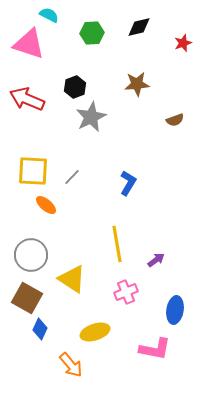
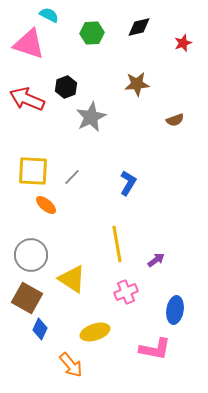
black hexagon: moved 9 px left
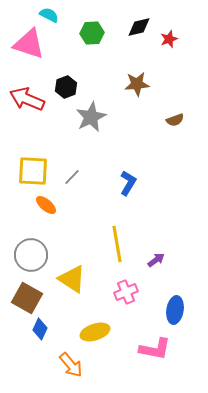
red star: moved 14 px left, 4 px up
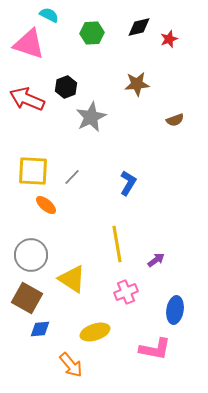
blue diamond: rotated 60 degrees clockwise
